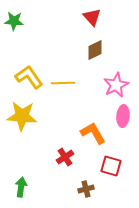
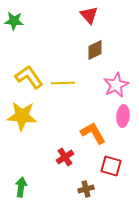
red triangle: moved 3 px left, 2 px up
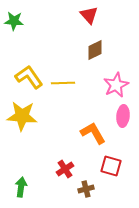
red cross: moved 12 px down
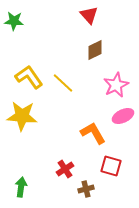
yellow line: rotated 45 degrees clockwise
pink ellipse: rotated 60 degrees clockwise
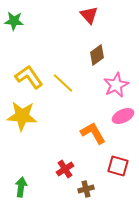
brown diamond: moved 2 px right, 5 px down; rotated 10 degrees counterclockwise
red square: moved 7 px right
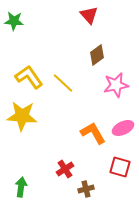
pink star: rotated 15 degrees clockwise
pink ellipse: moved 12 px down
red square: moved 2 px right, 1 px down
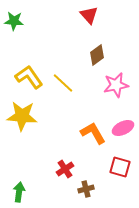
green arrow: moved 2 px left, 5 px down
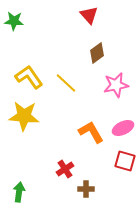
brown diamond: moved 2 px up
yellow line: moved 3 px right
yellow star: moved 2 px right
orange L-shape: moved 2 px left, 1 px up
red square: moved 5 px right, 6 px up
brown cross: rotated 14 degrees clockwise
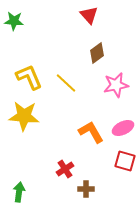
yellow L-shape: rotated 12 degrees clockwise
